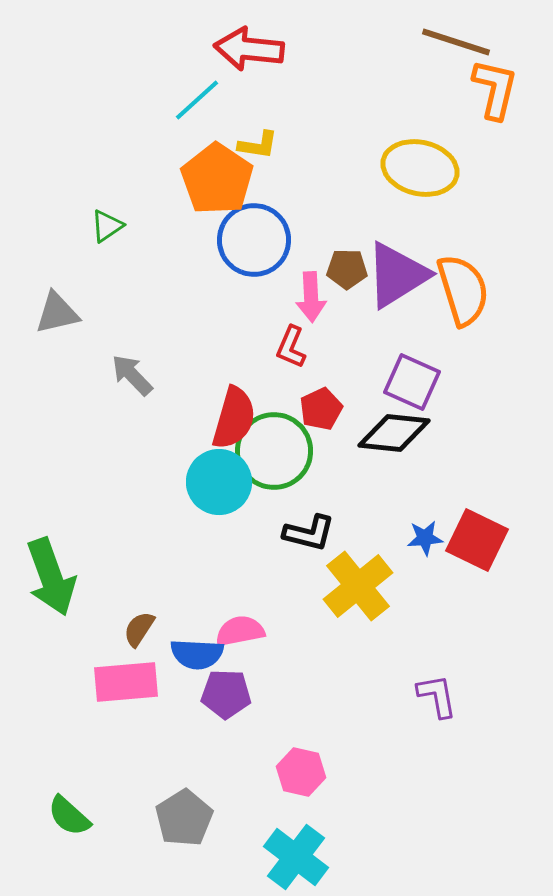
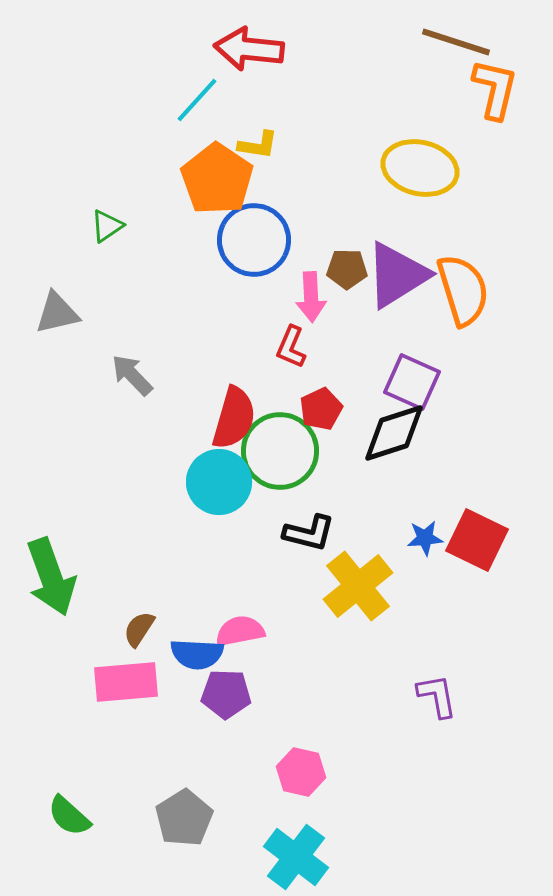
cyan line: rotated 6 degrees counterclockwise
black diamond: rotated 24 degrees counterclockwise
green circle: moved 6 px right
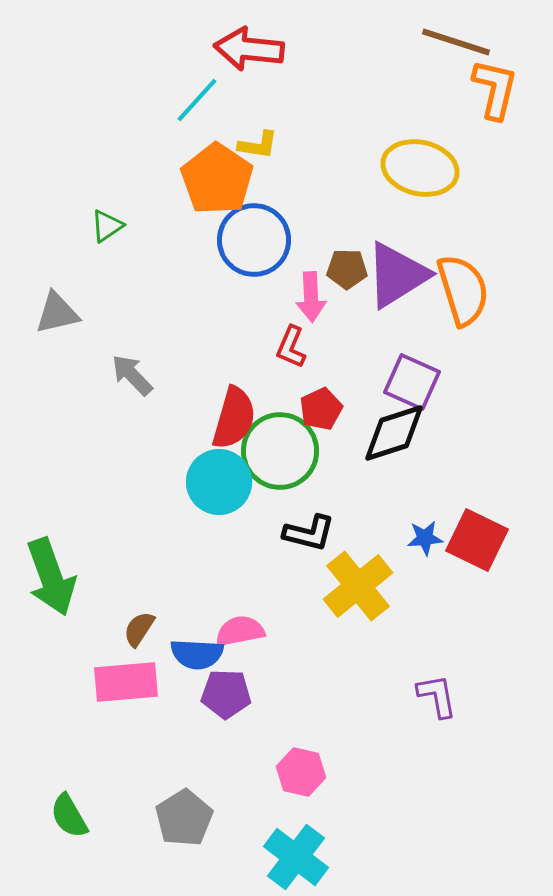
green semicircle: rotated 18 degrees clockwise
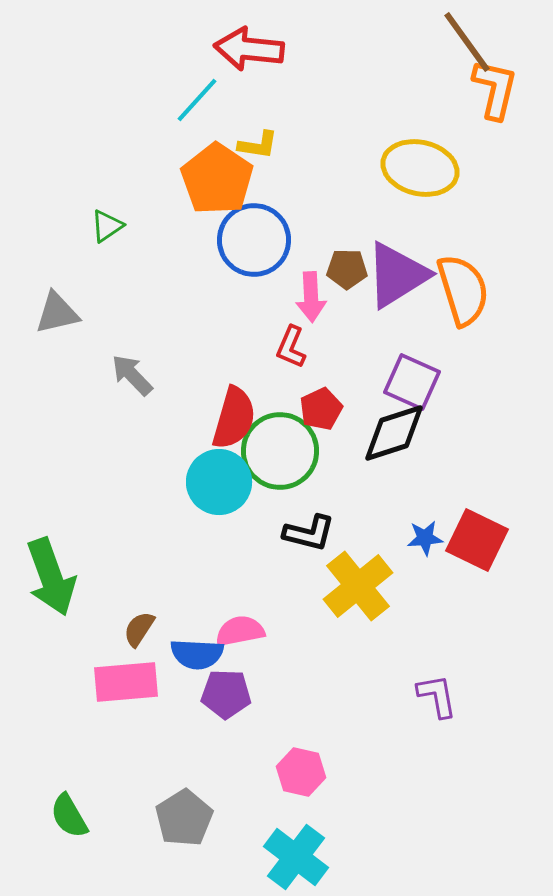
brown line: moved 11 px right; rotated 36 degrees clockwise
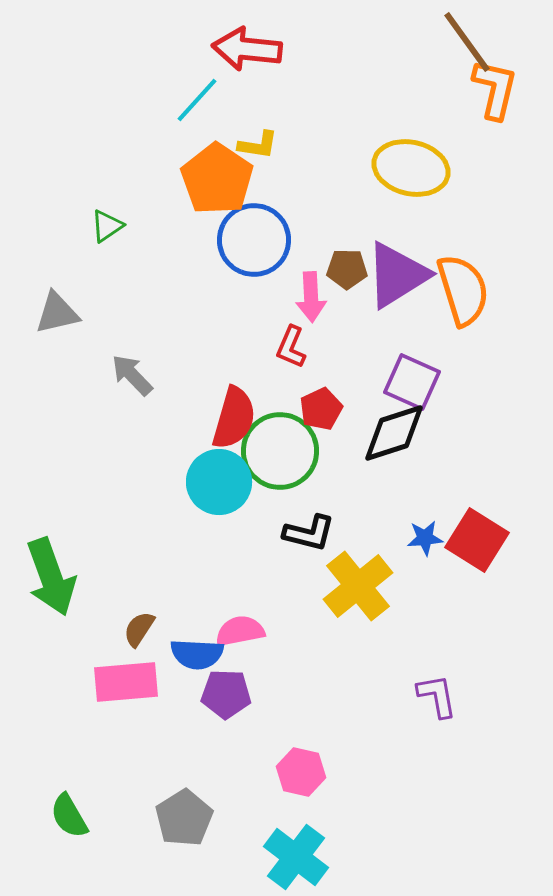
red arrow: moved 2 px left
yellow ellipse: moved 9 px left
red square: rotated 6 degrees clockwise
